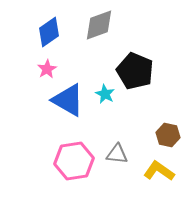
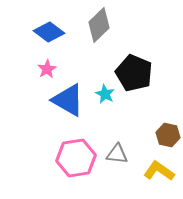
gray diamond: rotated 24 degrees counterclockwise
blue diamond: rotated 72 degrees clockwise
black pentagon: moved 1 px left, 2 px down
pink hexagon: moved 2 px right, 3 px up
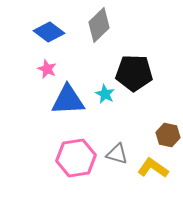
pink star: rotated 18 degrees counterclockwise
black pentagon: rotated 21 degrees counterclockwise
blue triangle: rotated 33 degrees counterclockwise
gray triangle: rotated 10 degrees clockwise
yellow L-shape: moved 6 px left, 3 px up
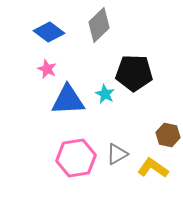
gray triangle: rotated 45 degrees counterclockwise
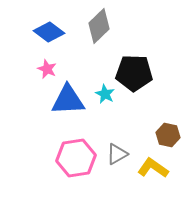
gray diamond: moved 1 px down
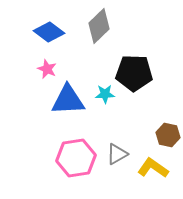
cyan star: rotated 30 degrees counterclockwise
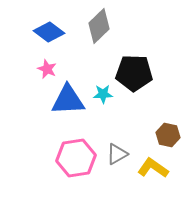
cyan star: moved 2 px left
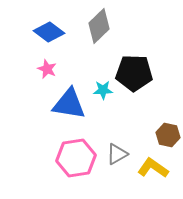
cyan star: moved 4 px up
blue triangle: moved 1 px right, 4 px down; rotated 12 degrees clockwise
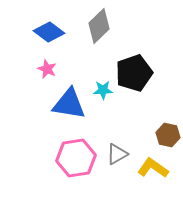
black pentagon: rotated 21 degrees counterclockwise
